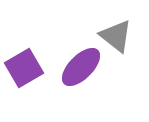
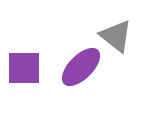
purple square: rotated 30 degrees clockwise
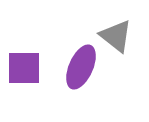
purple ellipse: rotated 21 degrees counterclockwise
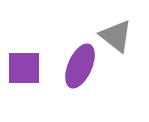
purple ellipse: moved 1 px left, 1 px up
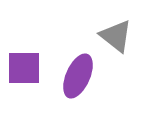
purple ellipse: moved 2 px left, 10 px down
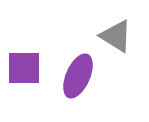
gray triangle: rotated 6 degrees counterclockwise
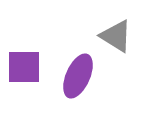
purple square: moved 1 px up
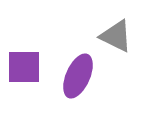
gray triangle: rotated 6 degrees counterclockwise
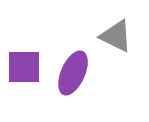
purple ellipse: moved 5 px left, 3 px up
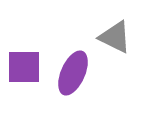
gray triangle: moved 1 px left, 1 px down
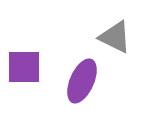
purple ellipse: moved 9 px right, 8 px down
